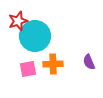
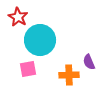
red star: moved 4 px up; rotated 24 degrees counterclockwise
cyan circle: moved 5 px right, 4 px down
orange cross: moved 16 px right, 11 px down
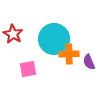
red star: moved 5 px left, 17 px down
cyan circle: moved 14 px right, 1 px up
orange cross: moved 21 px up
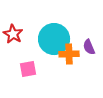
purple semicircle: moved 15 px up
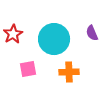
red star: rotated 12 degrees clockwise
purple semicircle: moved 3 px right, 14 px up
orange cross: moved 18 px down
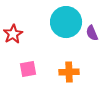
cyan circle: moved 12 px right, 17 px up
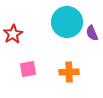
cyan circle: moved 1 px right
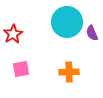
pink square: moved 7 px left
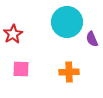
purple semicircle: moved 6 px down
pink square: rotated 12 degrees clockwise
